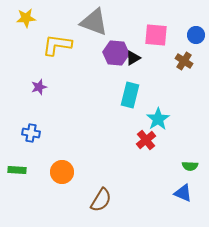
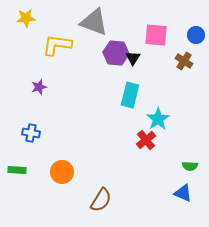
black triangle: rotated 28 degrees counterclockwise
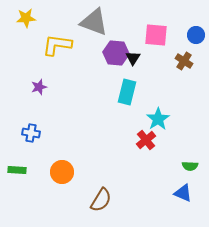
cyan rectangle: moved 3 px left, 3 px up
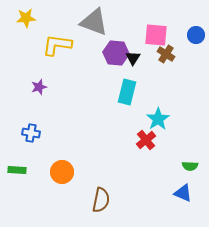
brown cross: moved 18 px left, 7 px up
brown semicircle: rotated 20 degrees counterclockwise
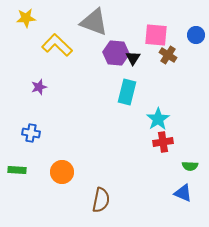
yellow L-shape: rotated 36 degrees clockwise
brown cross: moved 2 px right, 1 px down
red cross: moved 17 px right, 2 px down; rotated 30 degrees clockwise
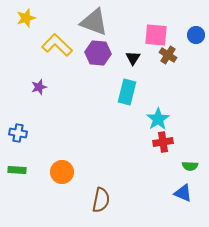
yellow star: rotated 12 degrees counterclockwise
purple hexagon: moved 18 px left
blue cross: moved 13 px left
